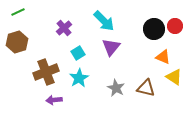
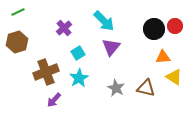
orange triangle: rotated 28 degrees counterclockwise
purple arrow: rotated 42 degrees counterclockwise
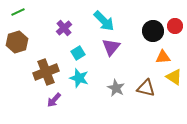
black circle: moved 1 px left, 2 px down
cyan star: rotated 24 degrees counterclockwise
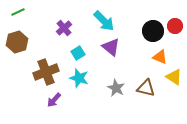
purple triangle: rotated 30 degrees counterclockwise
orange triangle: moved 3 px left; rotated 28 degrees clockwise
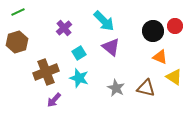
cyan square: moved 1 px right
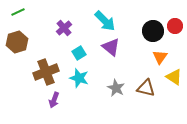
cyan arrow: moved 1 px right
orange triangle: rotated 42 degrees clockwise
purple arrow: rotated 21 degrees counterclockwise
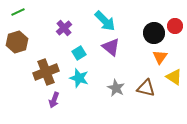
black circle: moved 1 px right, 2 px down
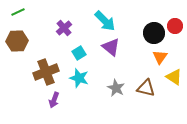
brown hexagon: moved 1 px up; rotated 15 degrees clockwise
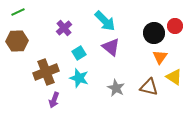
brown triangle: moved 3 px right, 1 px up
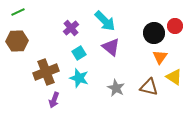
purple cross: moved 7 px right
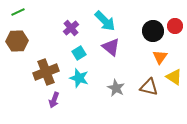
black circle: moved 1 px left, 2 px up
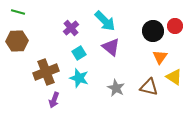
green line: rotated 40 degrees clockwise
